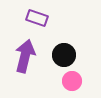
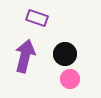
black circle: moved 1 px right, 1 px up
pink circle: moved 2 px left, 2 px up
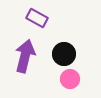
purple rectangle: rotated 10 degrees clockwise
black circle: moved 1 px left
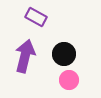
purple rectangle: moved 1 px left, 1 px up
pink circle: moved 1 px left, 1 px down
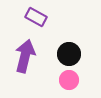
black circle: moved 5 px right
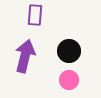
purple rectangle: moved 1 px left, 2 px up; rotated 65 degrees clockwise
black circle: moved 3 px up
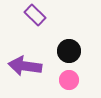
purple rectangle: rotated 50 degrees counterclockwise
purple arrow: moved 10 px down; rotated 96 degrees counterclockwise
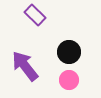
black circle: moved 1 px down
purple arrow: rotated 44 degrees clockwise
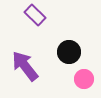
pink circle: moved 15 px right, 1 px up
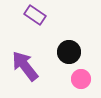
purple rectangle: rotated 10 degrees counterclockwise
pink circle: moved 3 px left
